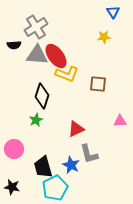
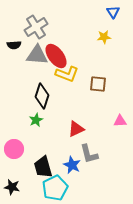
blue star: moved 1 px right
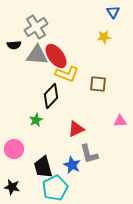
black diamond: moved 9 px right; rotated 25 degrees clockwise
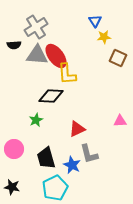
blue triangle: moved 18 px left, 9 px down
yellow L-shape: rotated 65 degrees clockwise
brown square: moved 20 px right, 26 px up; rotated 18 degrees clockwise
black diamond: rotated 50 degrees clockwise
red triangle: moved 1 px right
black trapezoid: moved 3 px right, 9 px up
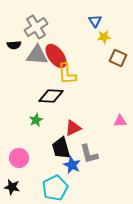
red triangle: moved 4 px left, 1 px up
pink circle: moved 5 px right, 9 px down
black trapezoid: moved 15 px right, 10 px up
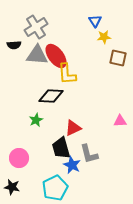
brown square: rotated 12 degrees counterclockwise
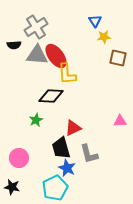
blue star: moved 5 px left, 3 px down
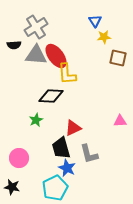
gray triangle: moved 1 px left
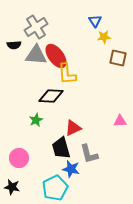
blue star: moved 4 px right, 1 px down; rotated 12 degrees counterclockwise
